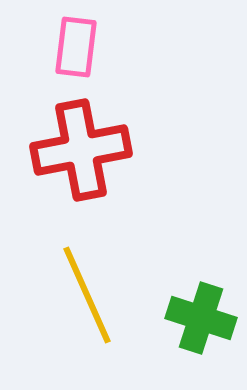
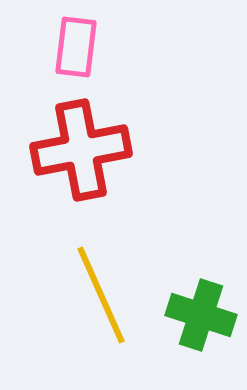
yellow line: moved 14 px right
green cross: moved 3 px up
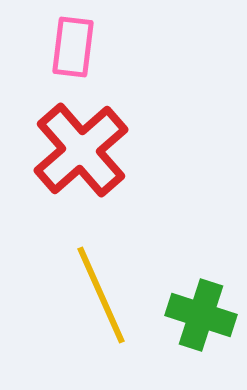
pink rectangle: moved 3 px left
red cross: rotated 30 degrees counterclockwise
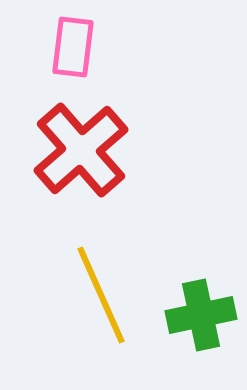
green cross: rotated 30 degrees counterclockwise
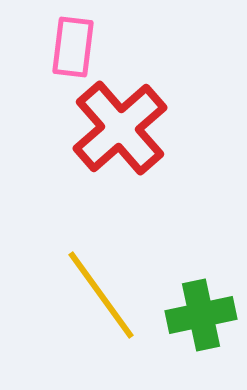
red cross: moved 39 px right, 22 px up
yellow line: rotated 12 degrees counterclockwise
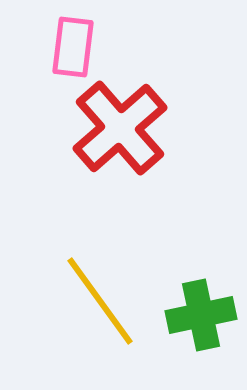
yellow line: moved 1 px left, 6 px down
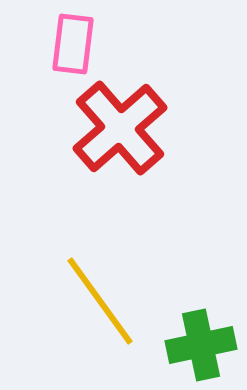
pink rectangle: moved 3 px up
green cross: moved 30 px down
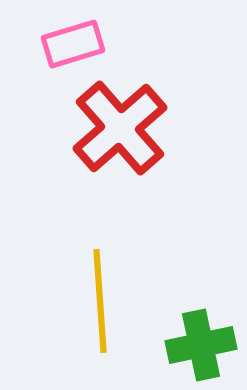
pink rectangle: rotated 66 degrees clockwise
yellow line: rotated 32 degrees clockwise
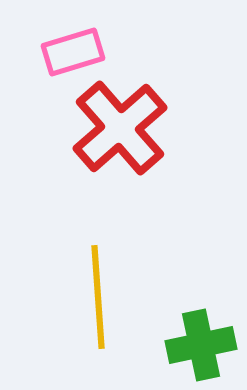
pink rectangle: moved 8 px down
yellow line: moved 2 px left, 4 px up
